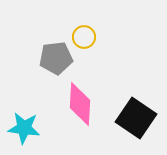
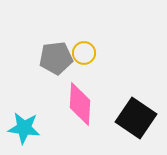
yellow circle: moved 16 px down
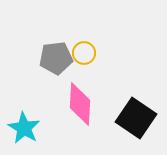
cyan star: rotated 24 degrees clockwise
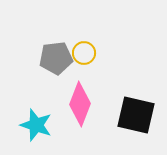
pink diamond: rotated 18 degrees clockwise
black square: moved 3 px up; rotated 21 degrees counterclockwise
cyan star: moved 12 px right, 3 px up; rotated 12 degrees counterclockwise
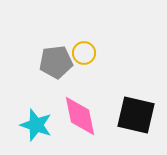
gray pentagon: moved 4 px down
pink diamond: moved 12 px down; rotated 33 degrees counterclockwise
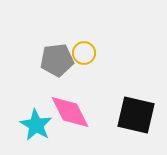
gray pentagon: moved 1 px right, 2 px up
pink diamond: moved 10 px left, 4 px up; rotated 15 degrees counterclockwise
cyan star: rotated 12 degrees clockwise
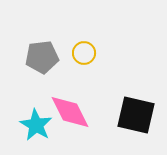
gray pentagon: moved 15 px left, 3 px up
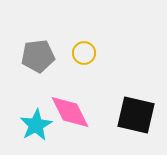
gray pentagon: moved 4 px left, 1 px up
cyan star: rotated 12 degrees clockwise
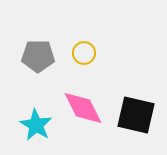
gray pentagon: rotated 8 degrees clockwise
pink diamond: moved 13 px right, 4 px up
cyan star: rotated 12 degrees counterclockwise
